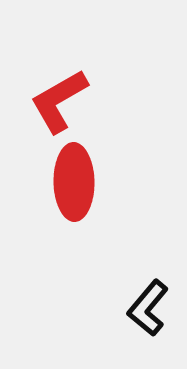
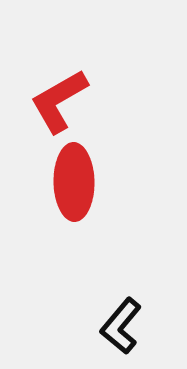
black L-shape: moved 27 px left, 18 px down
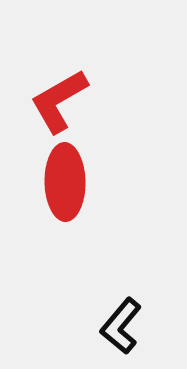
red ellipse: moved 9 px left
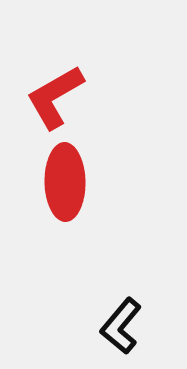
red L-shape: moved 4 px left, 4 px up
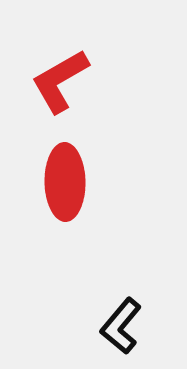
red L-shape: moved 5 px right, 16 px up
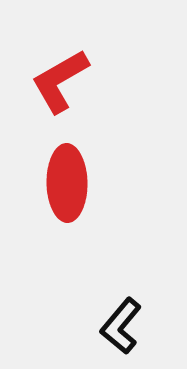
red ellipse: moved 2 px right, 1 px down
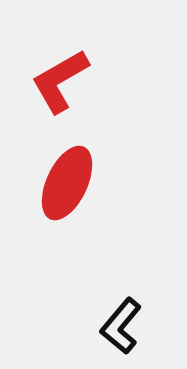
red ellipse: rotated 26 degrees clockwise
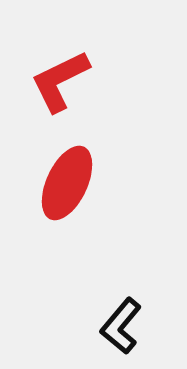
red L-shape: rotated 4 degrees clockwise
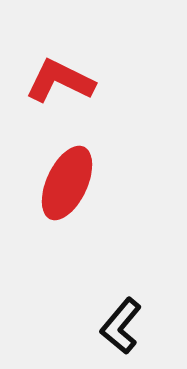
red L-shape: rotated 52 degrees clockwise
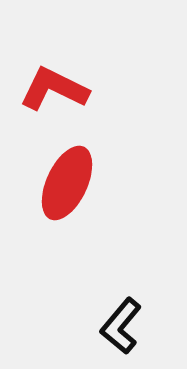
red L-shape: moved 6 px left, 8 px down
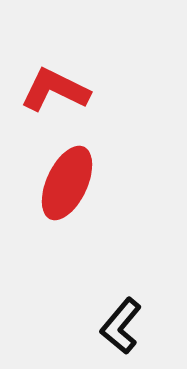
red L-shape: moved 1 px right, 1 px down
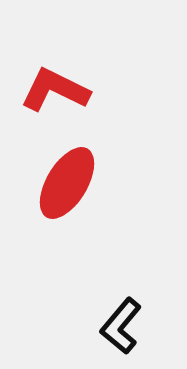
red ellipse: rotated 6 degrees clockwise
